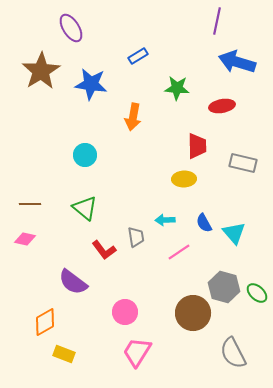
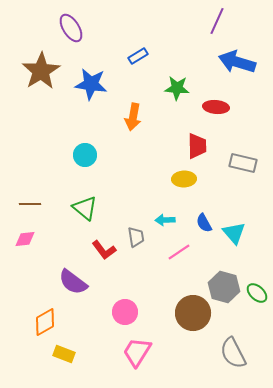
purple line: rotated 12 degrees clockwise
red ellipse: moved 6 px left, 1 px down; rotated 15 degrees clockwise
pink diamond: rotated 20 degrees counterclockwise
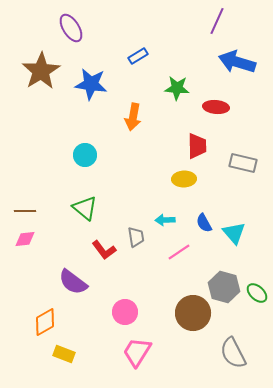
brown line: moved 5 px left, 7 px down
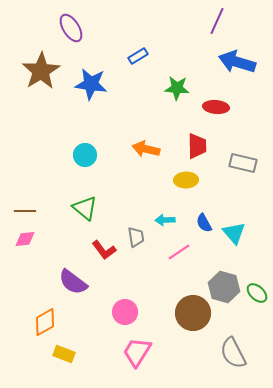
orange arrow: moved 13 px right, 32 px down; rotated 92 degrees clockwise
yellow ellipse: moved 2 px right, 1 px down
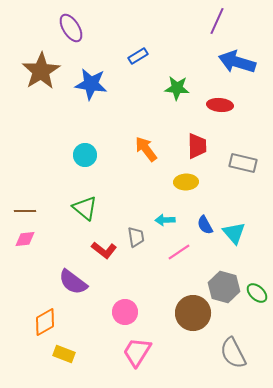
red ellipse: moved 4 px right, 2 px up
orange arrow: rotated 40 degrees clockwise
yellow ellipse: moved 2 px down
blue semicircle: moved 1 px right, 2 px down
red L-shape: rotated 15 degrees counterclockwise
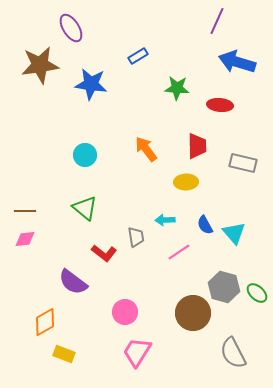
brown star: moved 1 px left, 6 px up; rotated 24 degrees clockwise
red L-shape: moved 3 px down
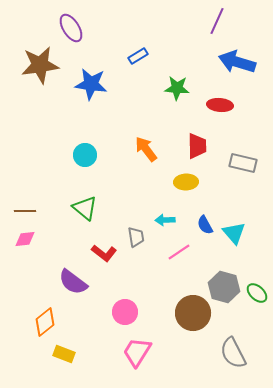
orange diamond: rotated 8 degrees counterclockwise
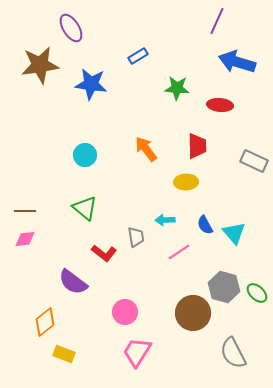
gray rectangle: moved 11 px right, 2 px up; rotated 12 degrees clockwise
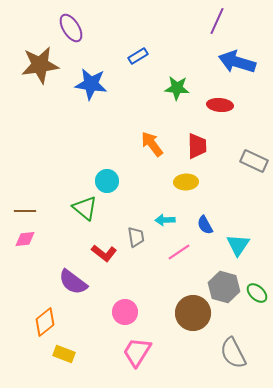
orange arrow: moved 6 px right, 5 px up
cyan circle: moved 22 px right, 26 px down
cyan triangle: moved 4 px right, 12 px down; rotated 15 degrees clockwise
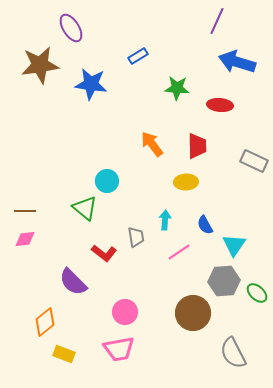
cyan arrow: rotated 96 degrees clockwise
cyan triangle: moved 4 px left
purple semicircle: rotated 8 degrees clockwise
gray hexagon: moved 6 px up; rotated 20 degrees counterclockwise
pink trapezoid: moved 18 px left, 3 px up; rotated 132 degrees counterclockwise
